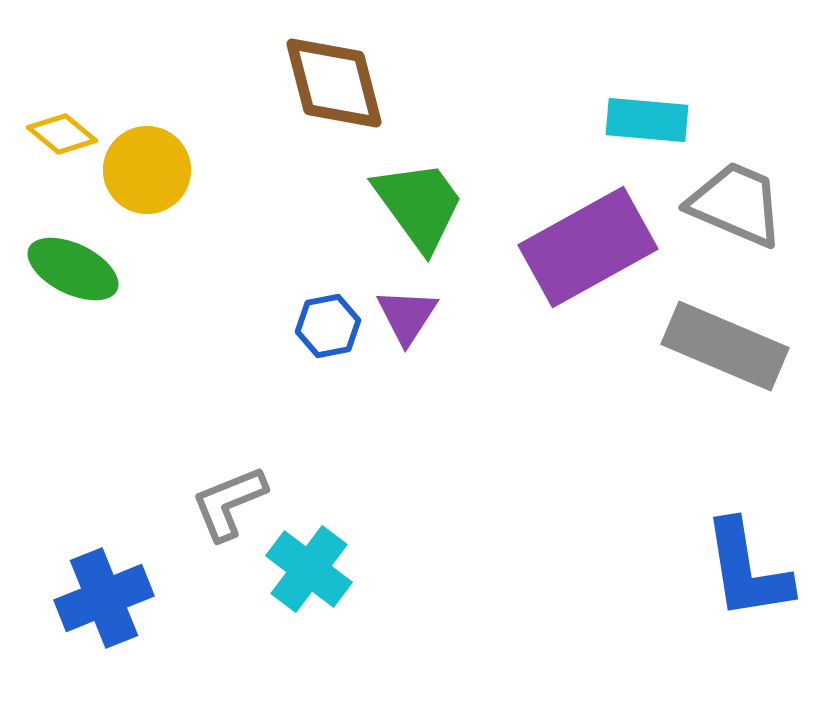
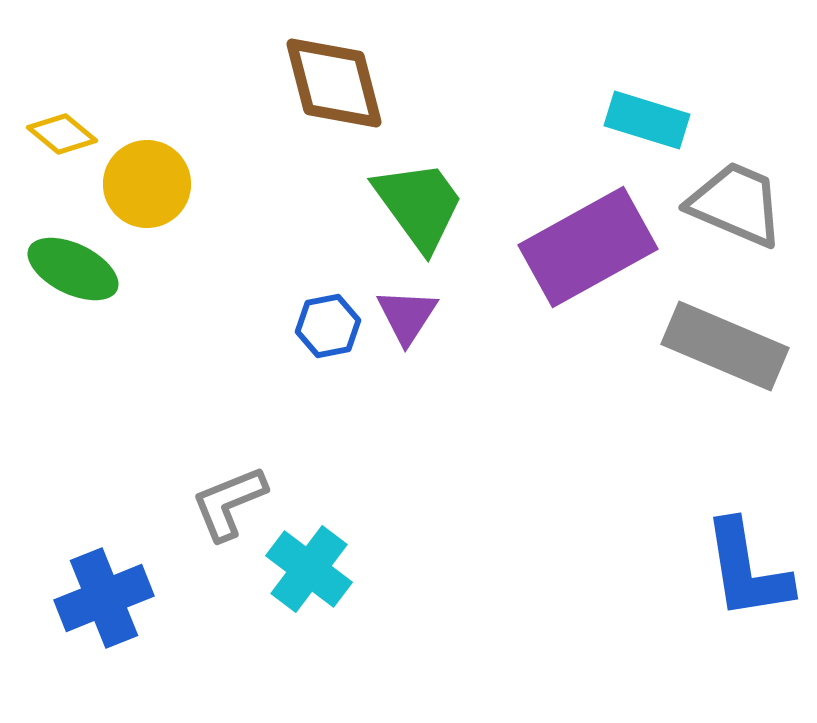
cyan rectangle: rotated 12 degrees clockwise
yellow circle: moved 14 px down
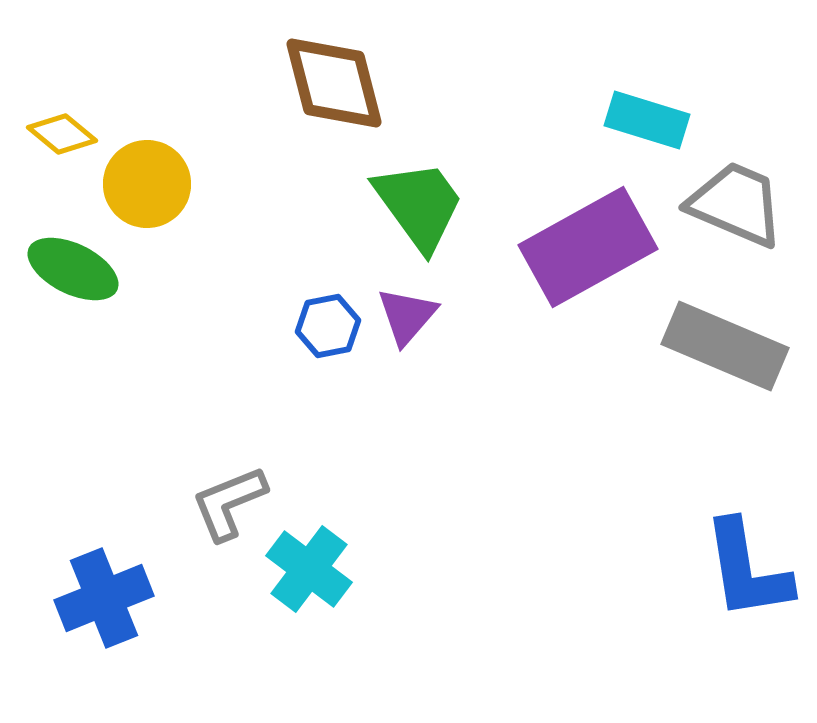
purple triangle: rotated 8 degrees clockwise
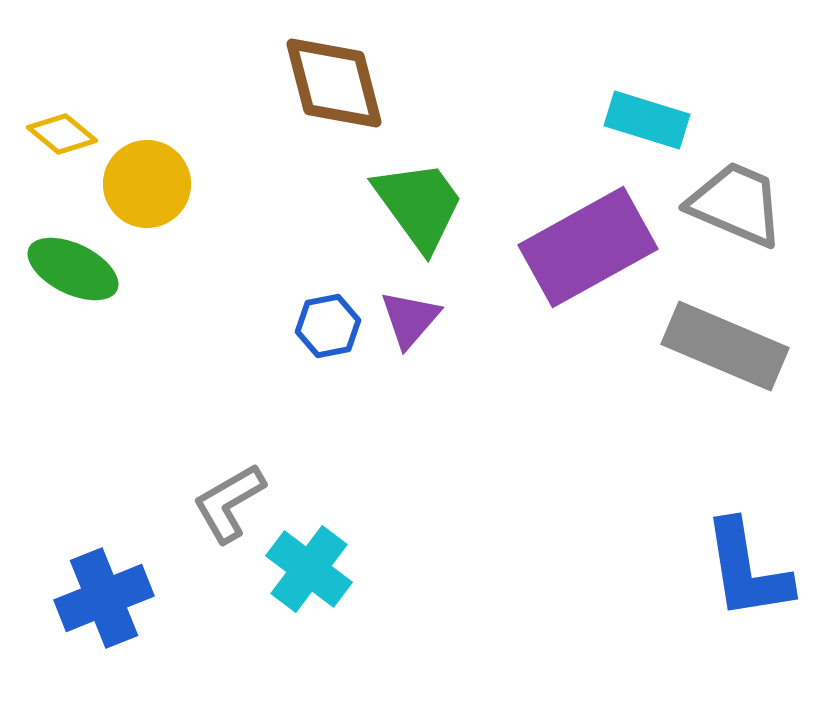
purple triangle: moved 3 px right, 3 px down
gray L-shape: rotated 8 degrees counterclockwise
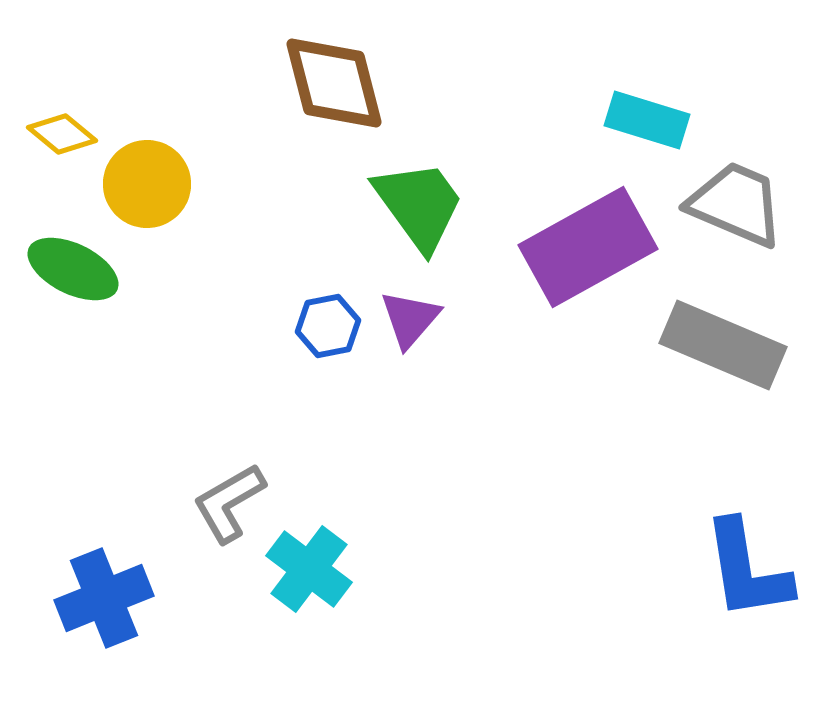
gray rectangle: moved 2 px left, 1 px up
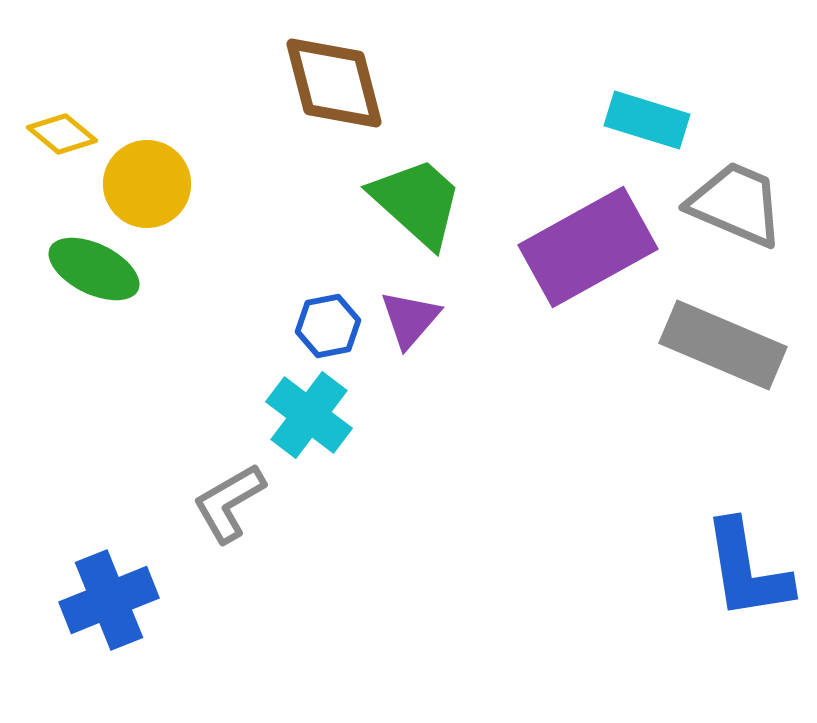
green trapezoid: moved 2 px left, 3 px up; rotated 12 degrees counterclockwise
green ellipse: moved 21 px right
cyan cross: moved 154 px up
blue cross: moved 5 px right, 2 px down
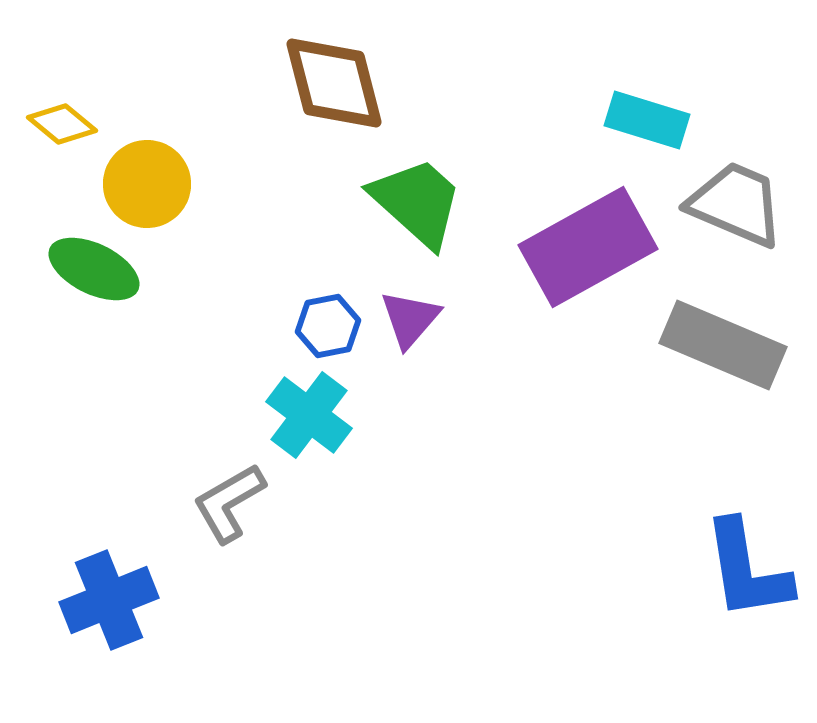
yellow diamond: moved 10 px up
